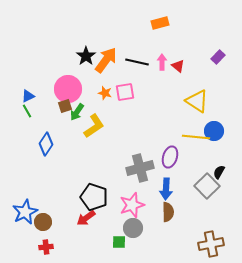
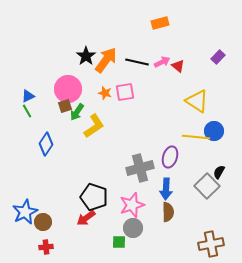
pink arrow: rotated 63 degrees clockwise
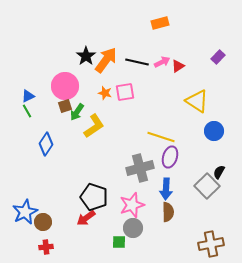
red triangle: rotated 48 degrees clockwise
pink circle: moved 3 px left, 3 px up
yellow line: moved 35 px left; rotated 12 degrees clockwise
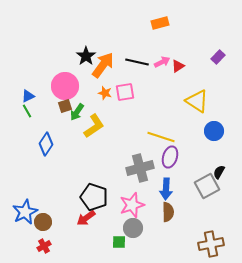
orange arrow: moved 3 px left, 5 px down
gray square: rotated 15 degrees clockwise
red cross: moved 2 px left, 1 px up; rotated 24 degrees counterclockwise
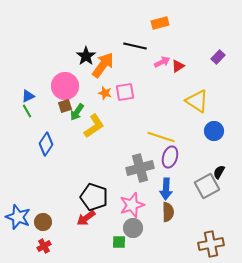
black line: moved 2 px left, 16 px up
blue star: moved 7 px left, 5 px down; rotated 25 degrees counterclockwise
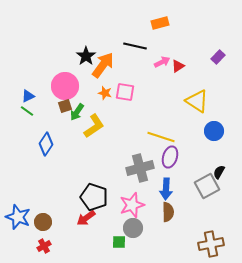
pink square: rotated 18 degrees clockwise
green line: rotated 24 degrees counterclockwise
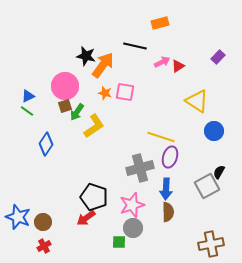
black star: rotated 24 degrees counterclockwise
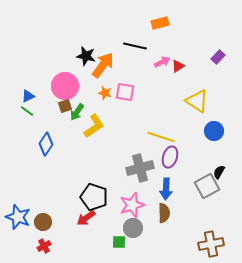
brown semicircle: moved 4 px left, 1 px down
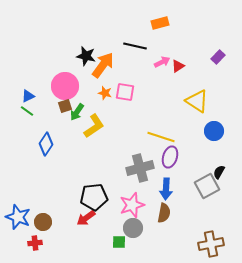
black pentagon: rotated 24 degrees counterclockwise
brown semicircle: rotated 12 degrees clockwise
red cross: moved 9 px left, 3 px up; rotated 24 degrees clockwise
